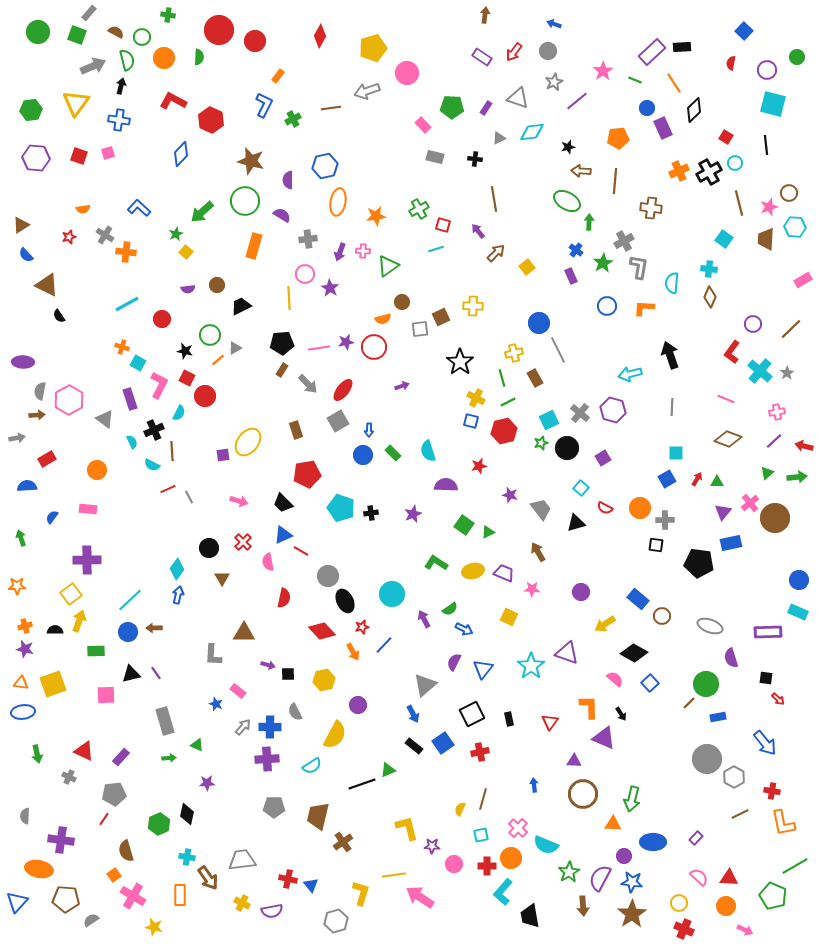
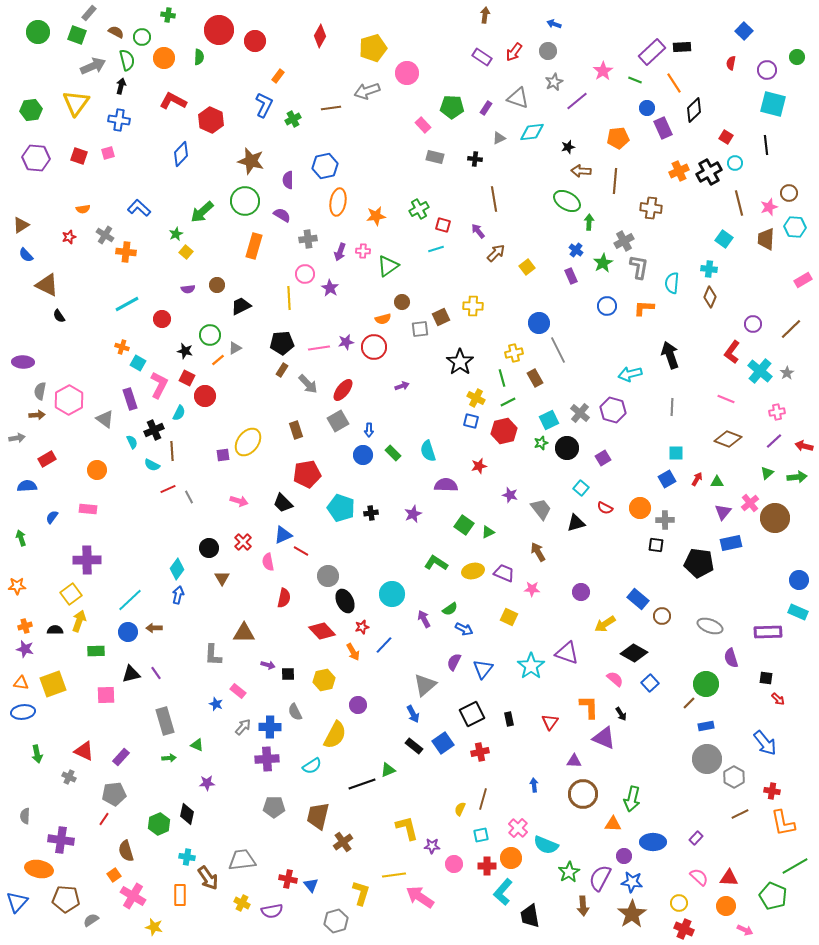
blue rectangle at (718, 717): moved 12 px left, 9 px down
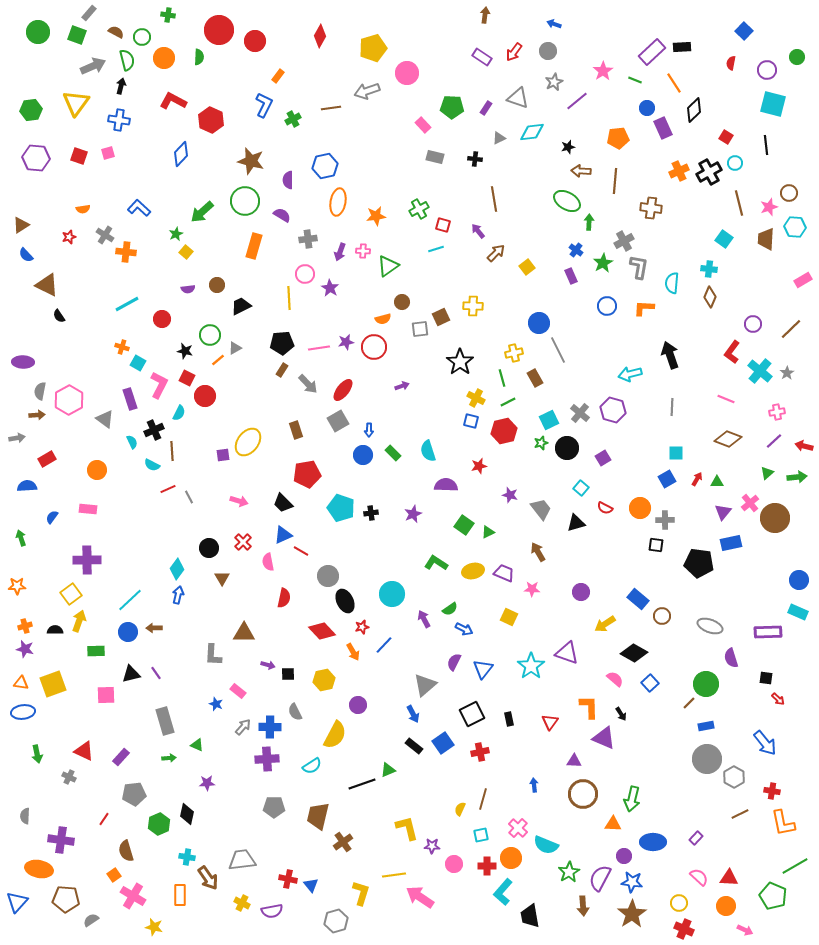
gray pentagon at (114, 794): moved 20 px right
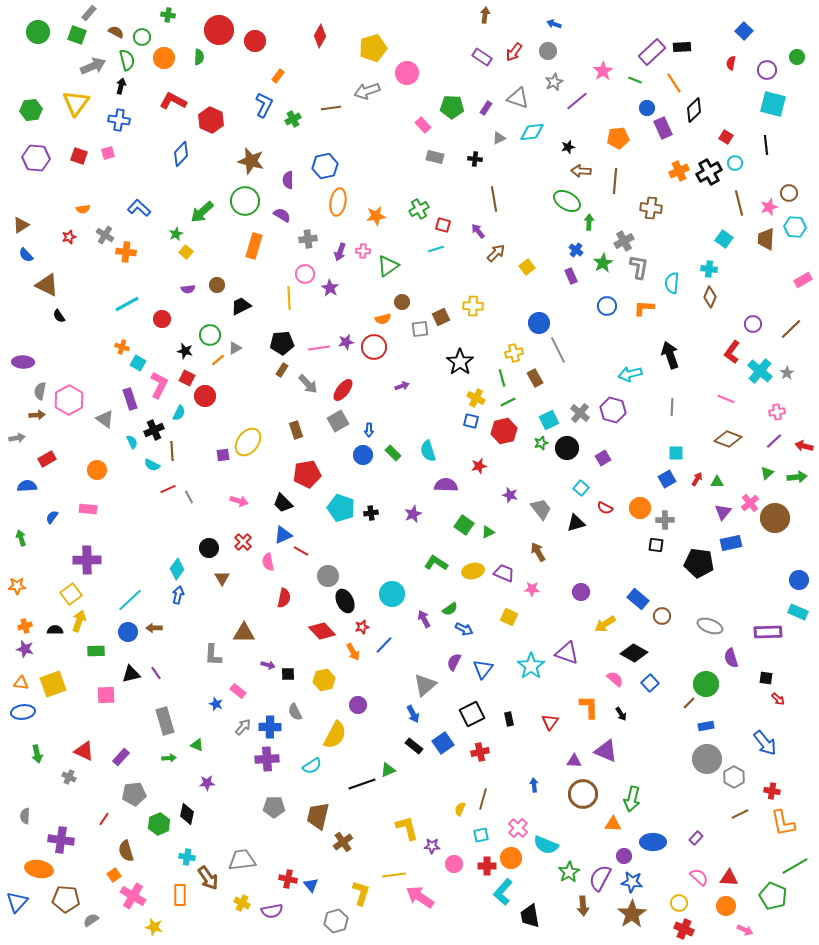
purple triangle at (604, 738): moved 2 px right, 13 px down
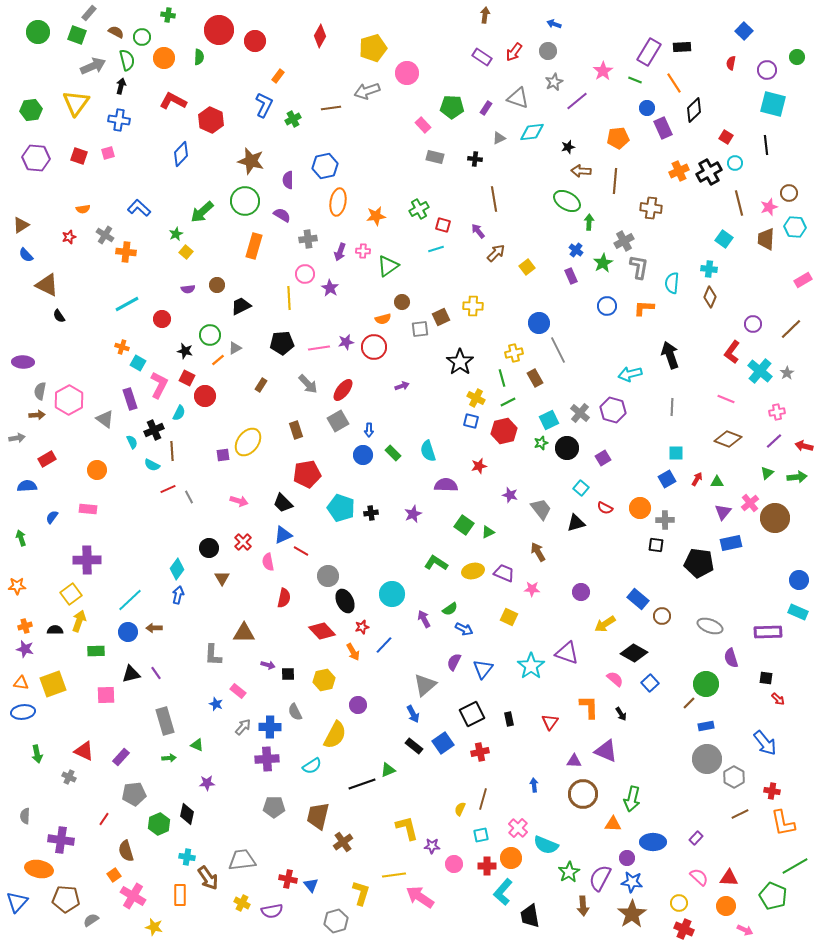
purple rectangle at (652, 52): moved 3 px left; rotated 16 degrees counterclockwise
brown rectangle at (282, 370): moved 21 px left, 15 px down
purple circle at (624, 856): moved 3 px right, 2 px down
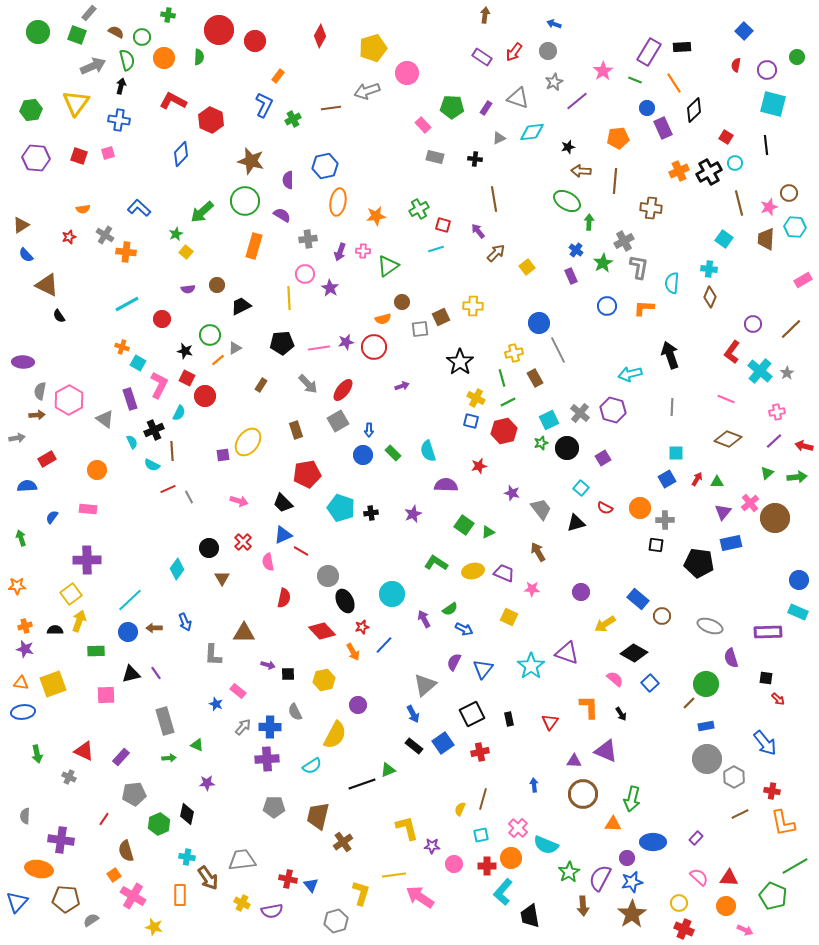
red semicircle at (731, 63): moved 5 px right, 2 px down
purple star at (510, 495): moved 2 px right, 2 px up
blue arrow at (178, 595): moved 7 px right, 27 px down; rotated 144 degrees clockwise
blue star at (632, 882): rotated 20 degrees counterclockwise
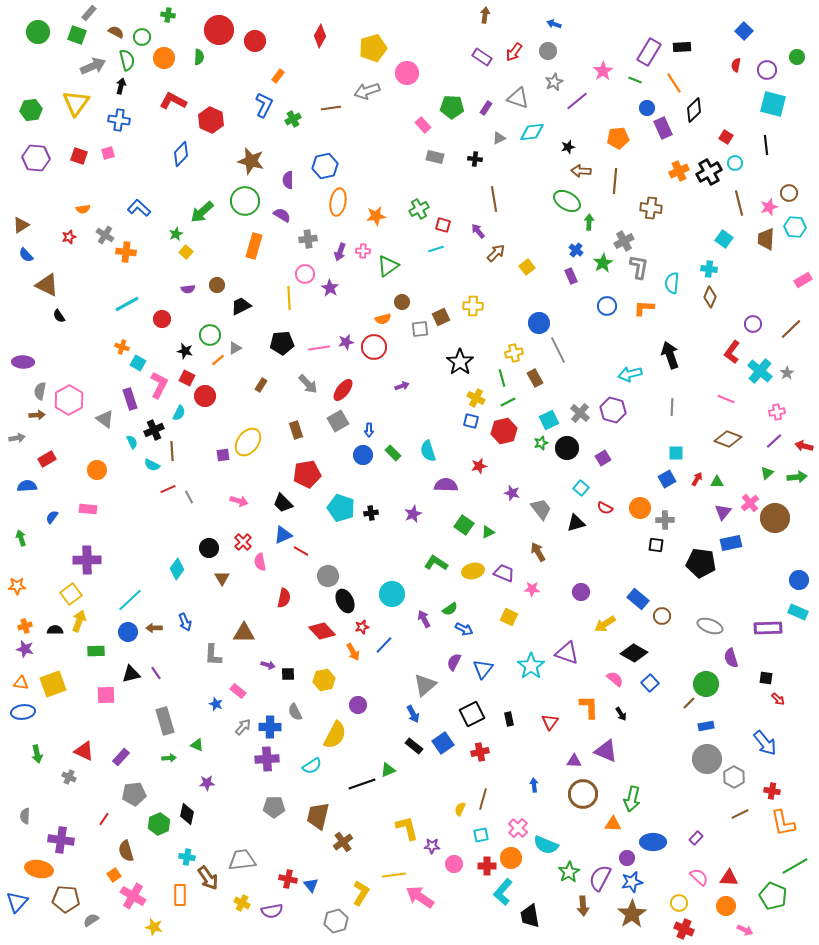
pink semicircle at (268, 562): moved 8 px left
black pentagon at (699, 563): moved 2 px right
purple rectangle at (768, 632): moved 4 px up
yellow L-shape at (361, 893): rotated 15 degrees clockwise
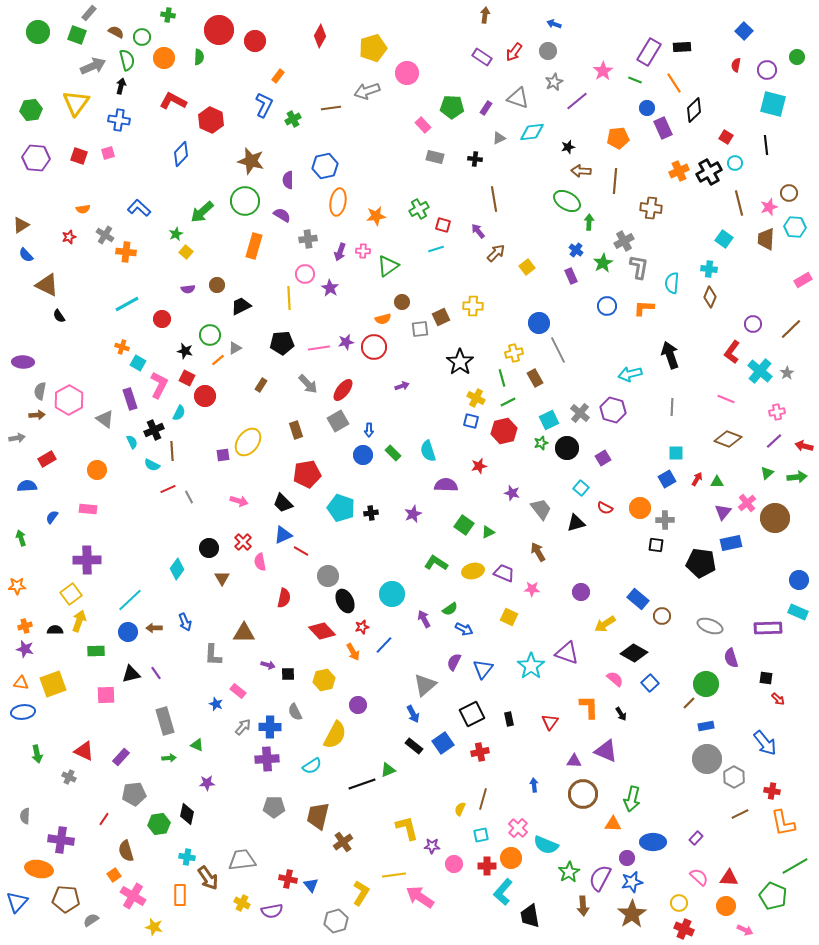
pink cross at (750, 503): moved 3 px left
green hexagon at (159, 824): rotated 15 degrees clockwise
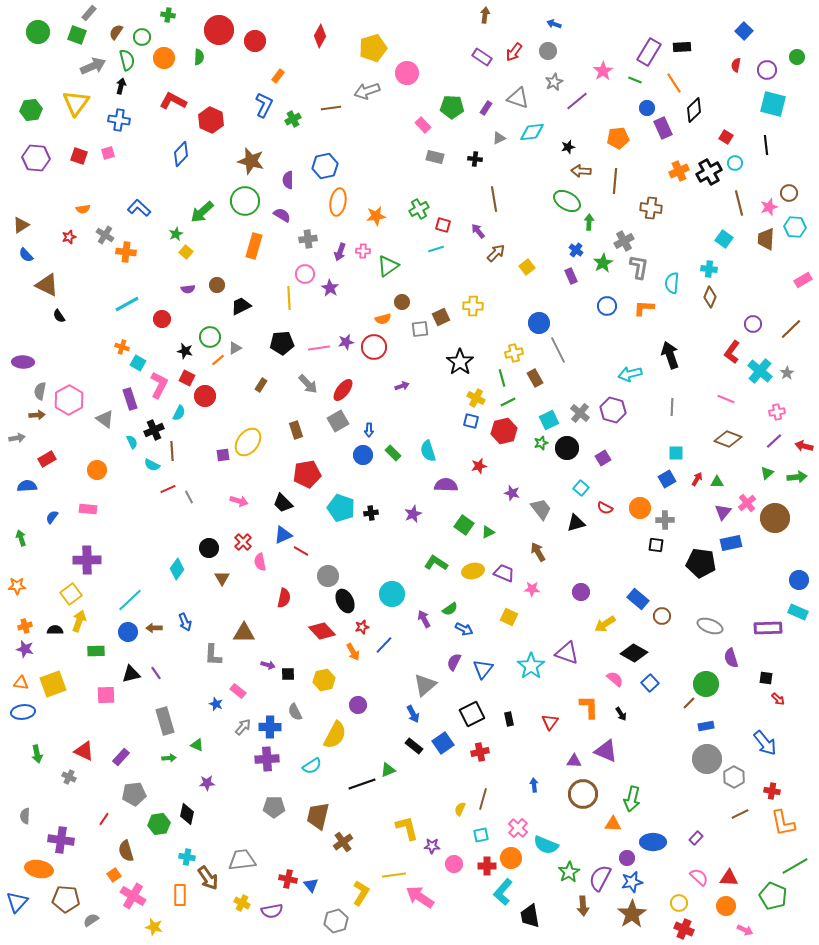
brown semicircle at (116, 32): rotated 84 degrees counterclockwise
green circle at (210, 335): moved 2 px down
